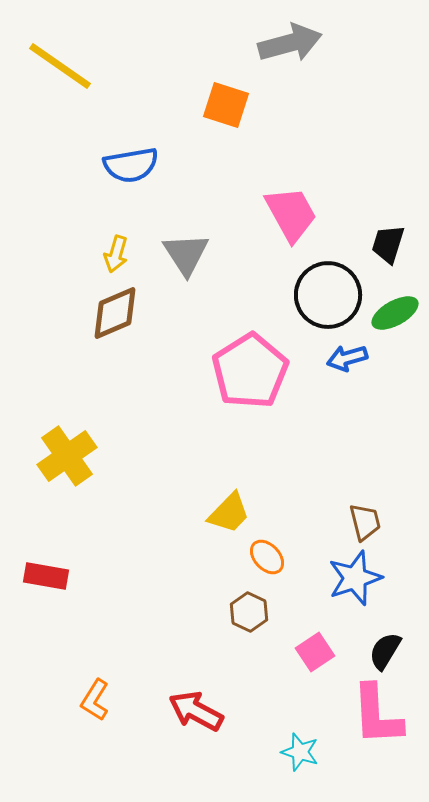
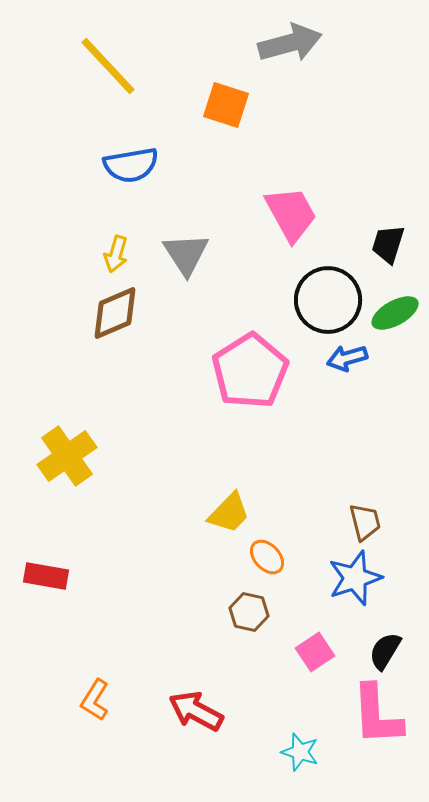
yellow line: moved 48 px right; rotated 12 degrees clockwise
black circle: moved 5 px down
brown hexagon: rotated 12 degrees counterclockwise
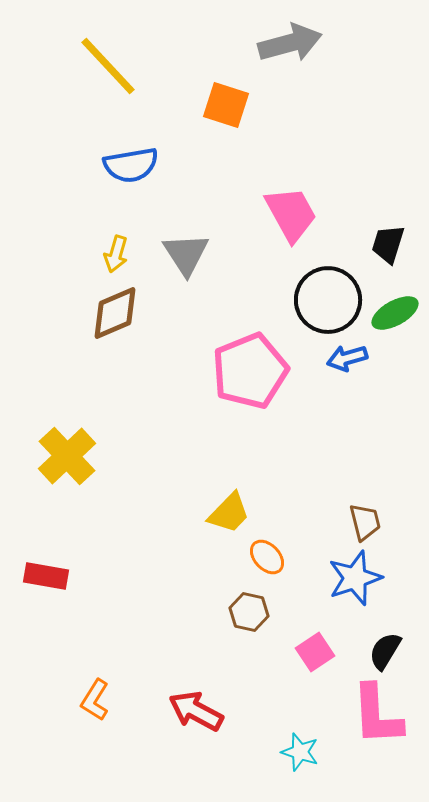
pink pentagon: rotated 10 degrees clockwise
yellow cross: rotated 8 degrees counterclockwise
